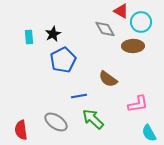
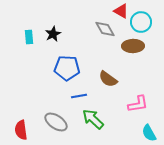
blue pentagon: moved 4 px right, 8 px down; rotated 30 degrees clockwise
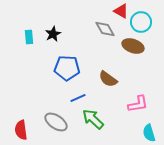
brown ellipse: rotated 20 degrees clockwise
blue line: moved 1 px left, 2 px down; rotated 14 degrees counterclockwise
cyan semicircle: rotated 12 degrees clockwise
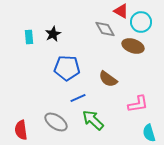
green arrow: moved 1 px down
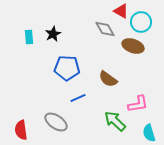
green arrow: moved 22 px right, 1 px down
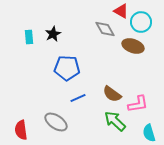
brown semicircle: moved 4 px right, 15 px down
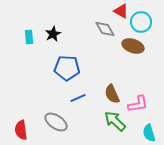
brown semicircle: rotated 30 degrees clockwise
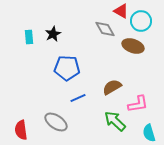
cyan circle: moved 1 px up
brown semicircle: moved 7 px up; rotated 84 degrees clockwise
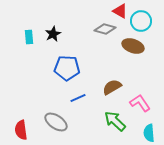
red triangle: moved 1 px left
gray diamond: rotated 45 degrees counterclockwise
pink L-shape: moved 2 px right, 1 px up; rotated 115 degrees counterclockwise
cyan semicircle: rotated 12 degrees clockwise
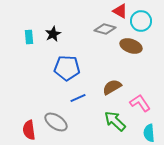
brown ellipse: moved 2 px left
red semicircle: moved 8 px right
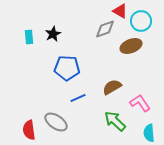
gray diamond: rotated 35 degrees counterclockwise
brown ellipse: rotated 40 degrees counterclockwise
